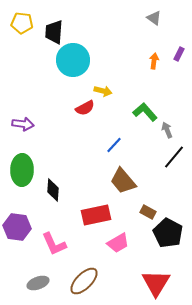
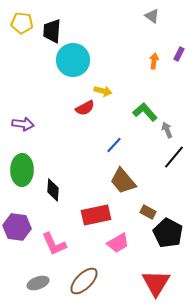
gray triangle: moved 2 px left, 2 px up
black trapezoid: moved 2 px left, 1 px up
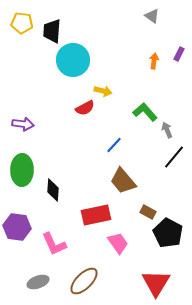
pink trapezoid: rotated 95 degrees counterclockwise
gray ellipse: moved 1 px up
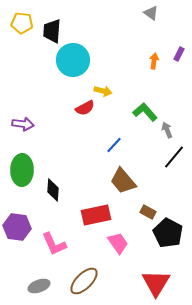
gray triangle: moved 1 px left, 3 px up
gray ellipse: moved 1 px right, 4 px down
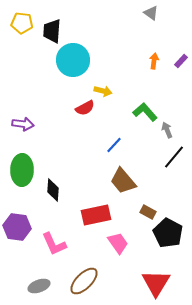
purple rectangle: moved 2 px right, 7 px down; rotated 16 degrees clockwise
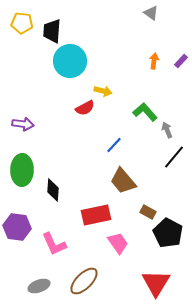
cyan circle: moved 3 px left, 1 px down
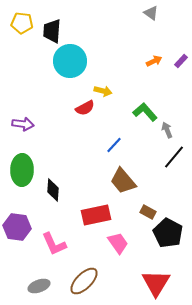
orange arrow: rotated 56 degrees clockwise
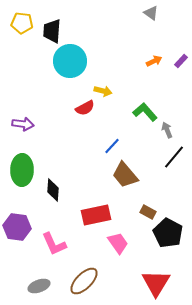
blue line: moved 2 px left, 1 px down
brown trapezoid: moved 2 px right, 6 px up
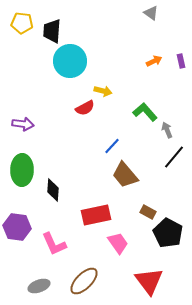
purple rectangle: rotated 56 degrees counterclockwise
red triangle: moved 7 px left, 2 px up; rotated 8 degrees counterclockwise
